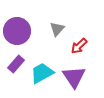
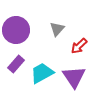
purple circle: moved 1 px left, 1 px up
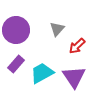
red arrow: moved 2 px left
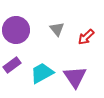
gray triangle: rotated 21 degrees counterclockwise
red arrow: moved 9 px right, 9 px up
purple rectangle: moved 4 px left, 1 px down; rotated 12 degrees clockwise
purple triangle: moved 1 px right
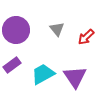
cyan trapezoid: moved 1 px right, 1 px down
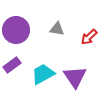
gray triangle: rotated 42 degrees counterclockwise
red arrow: moved 3 px right
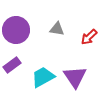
cyan trapezoid: moved 3 px down
